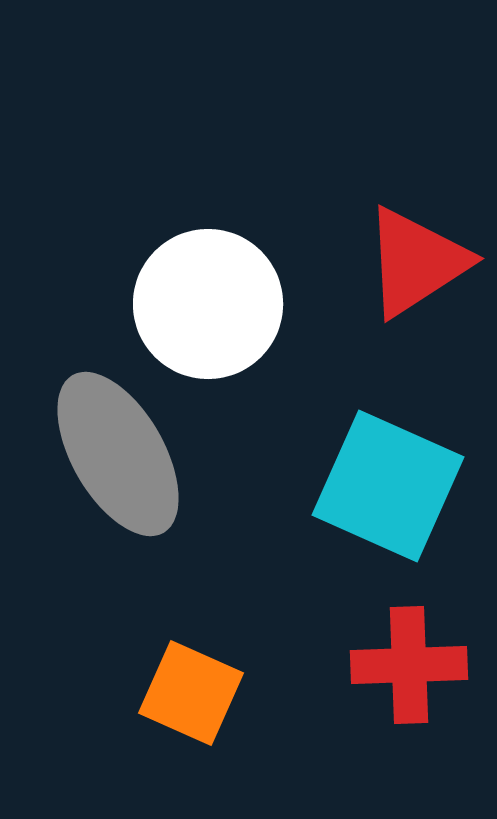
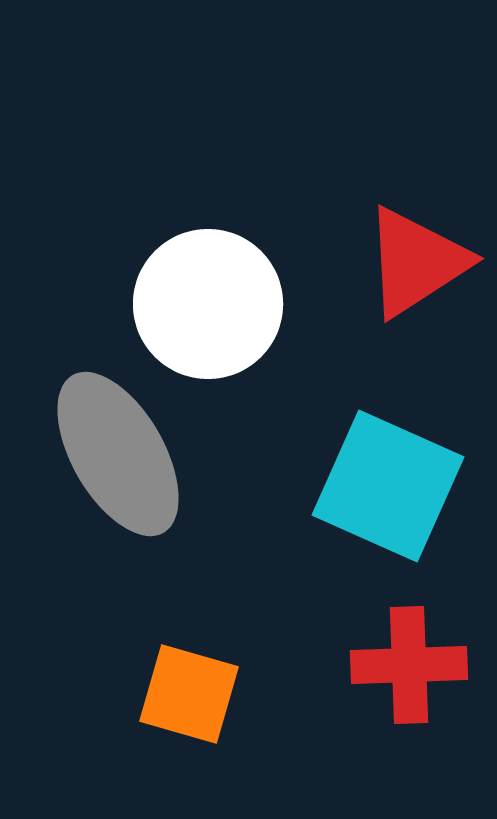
orange square: moved 2 px left, 1 px down; rotated 8 degrees counterclockwise
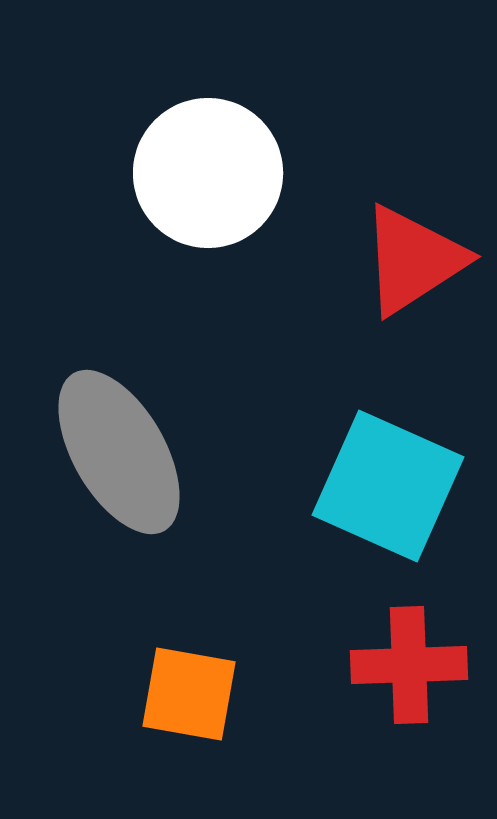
red triangle: moved 3 px left, 2 px up
white circle: moved 131 px up
gray ellipse: moved 1 px right, 2 px up
orange square: rotated 6 degrees counterclockwise
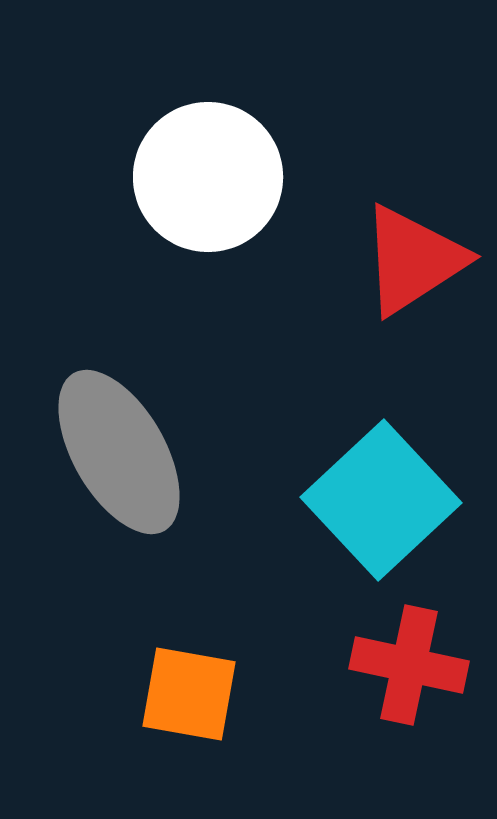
white circle: moved 4 px down
cyan square: moved 7 px left, 14 px down; rotated 23 degrees clockwise
red cross: rotated 14 degrees clockwise
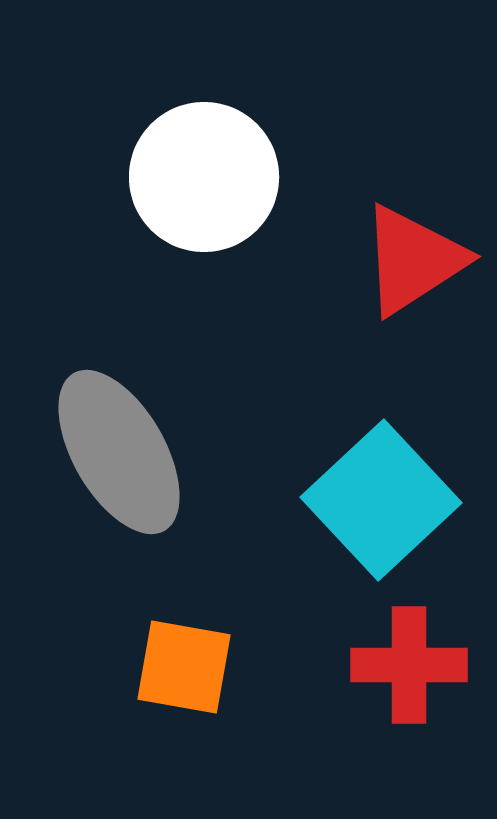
white circle: moved 4 px left
red cross: rotated 12 degrees counterclockwise
orange square: moved 5 px left, 27 px up
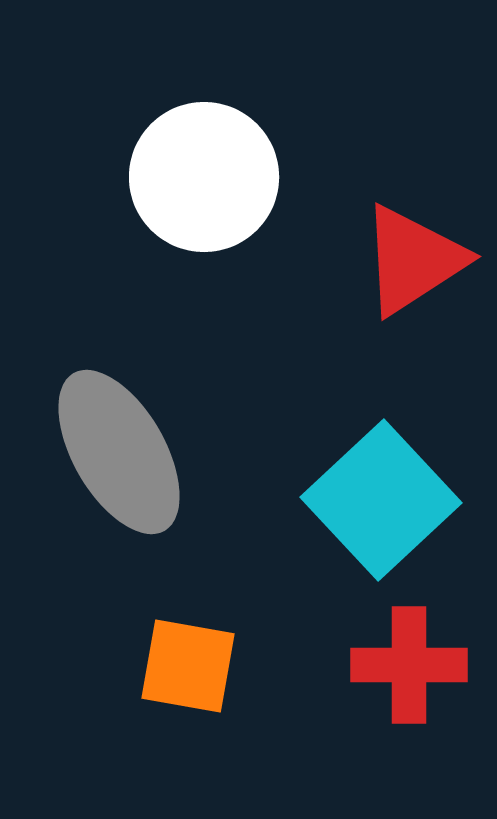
orange square: moved 4 px right, 1 px up
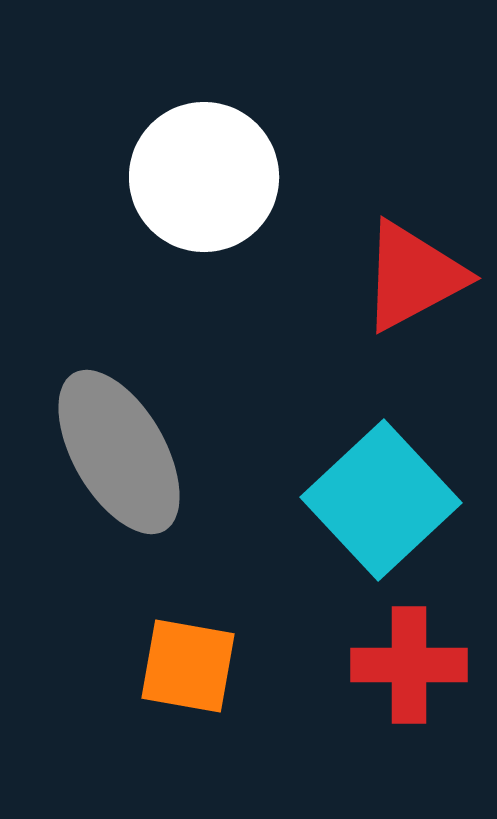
red triangle: moved 16 px down; rotated 5 degrees clockwise
